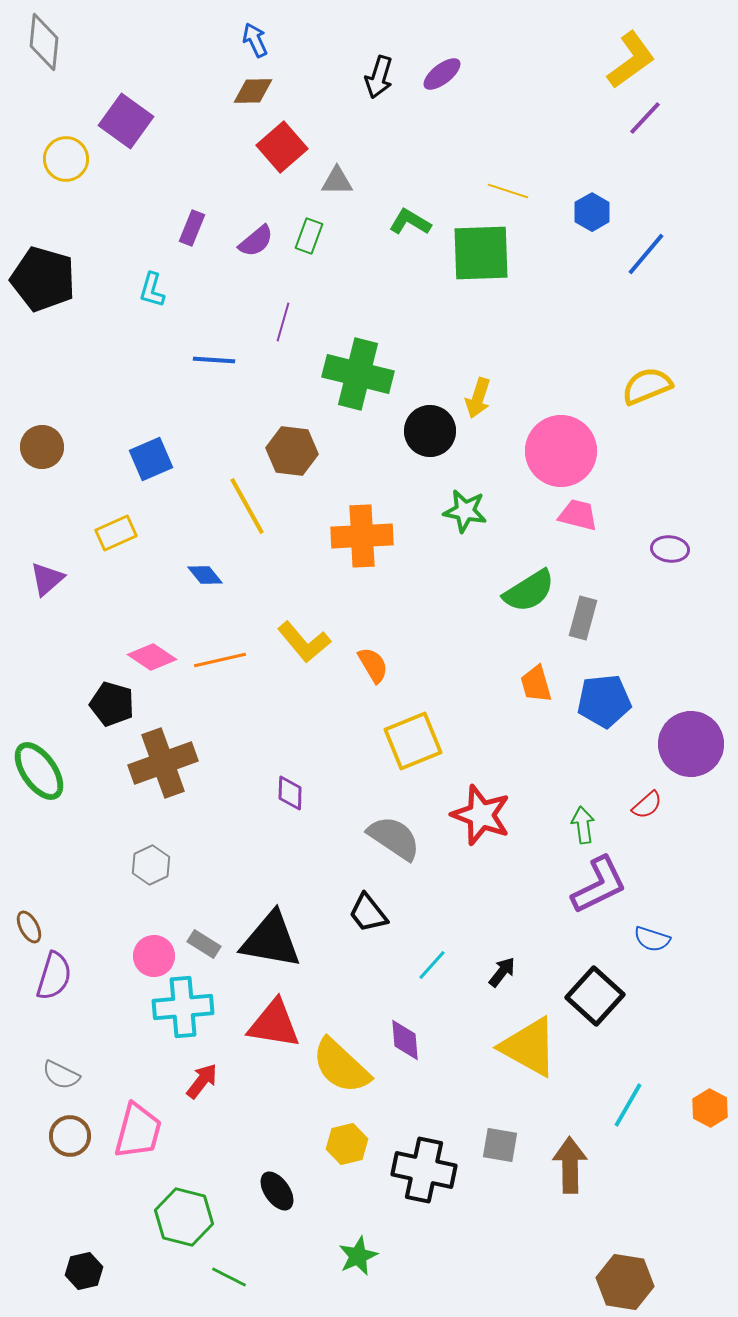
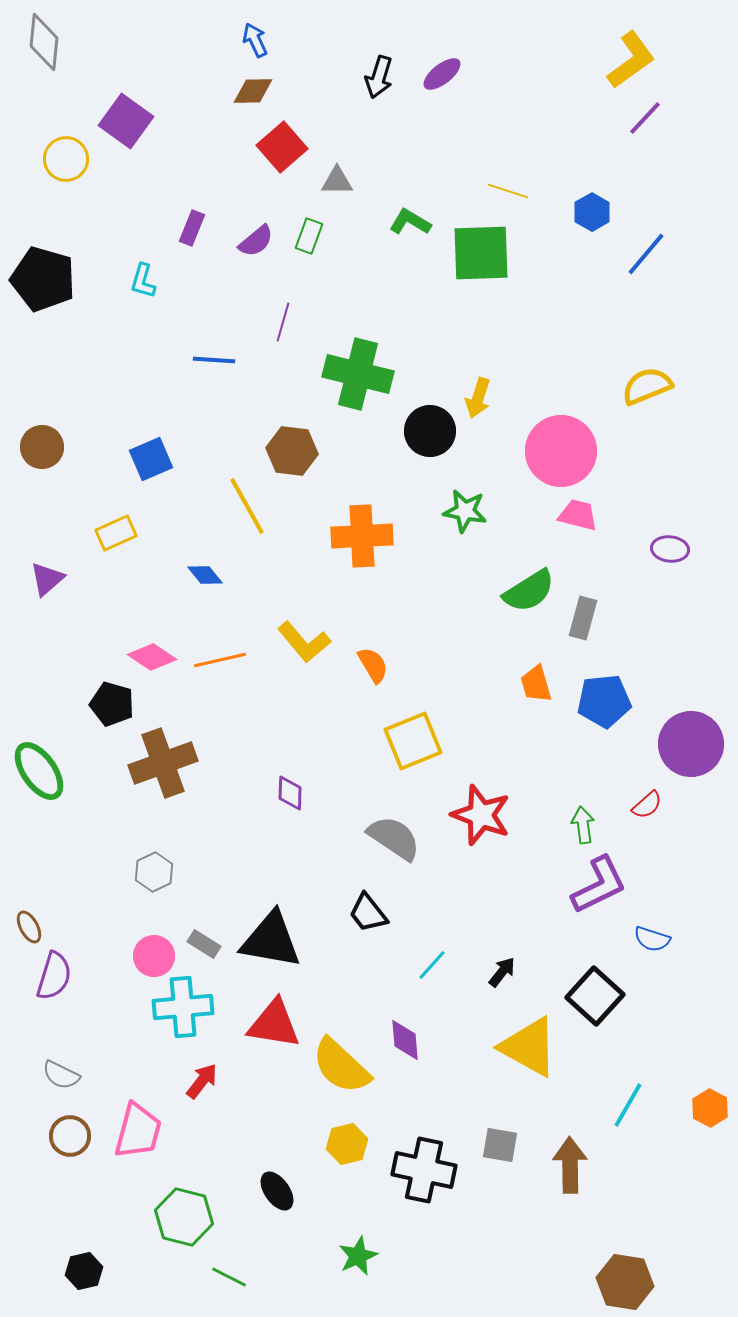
cyan L-shape at (152, 290): moved 9 px left, 9 px up
gray hexagon at (151, 865): moved 3 px right, 7 px down
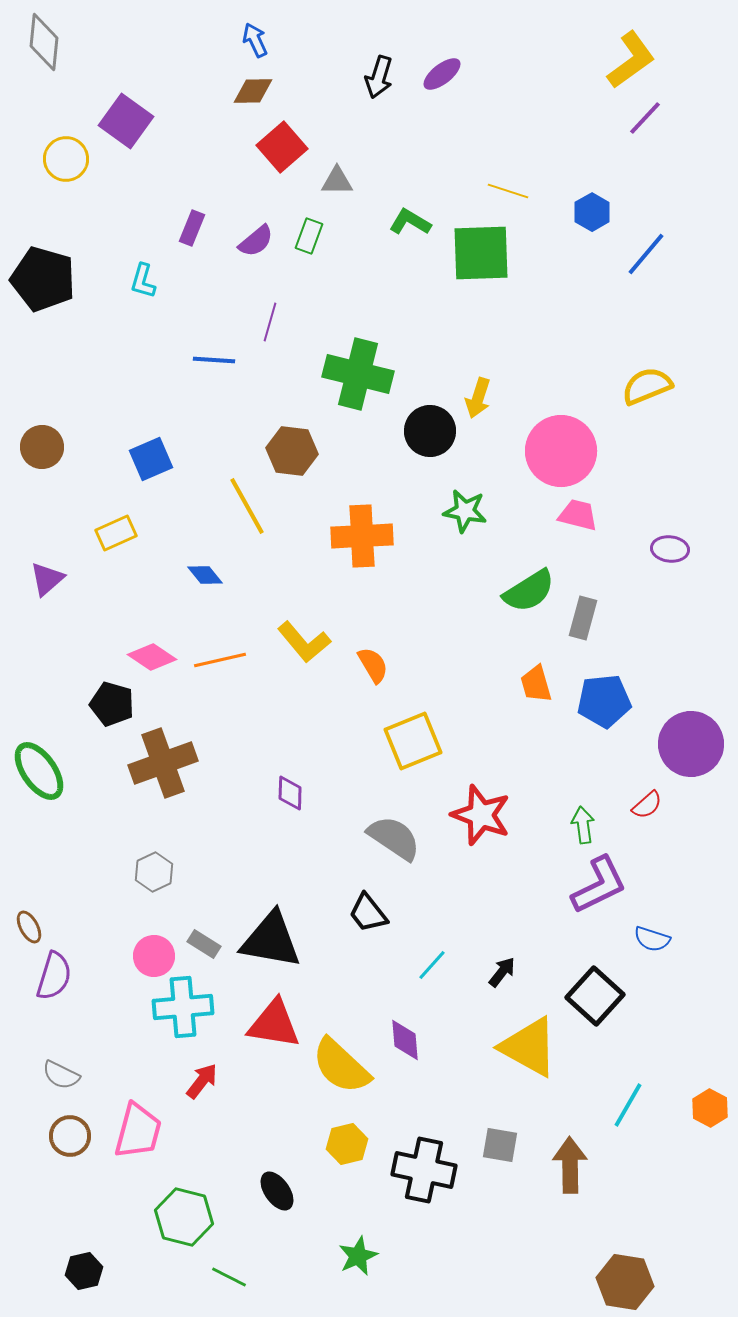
purple line at (283, 322): moved 13 px left
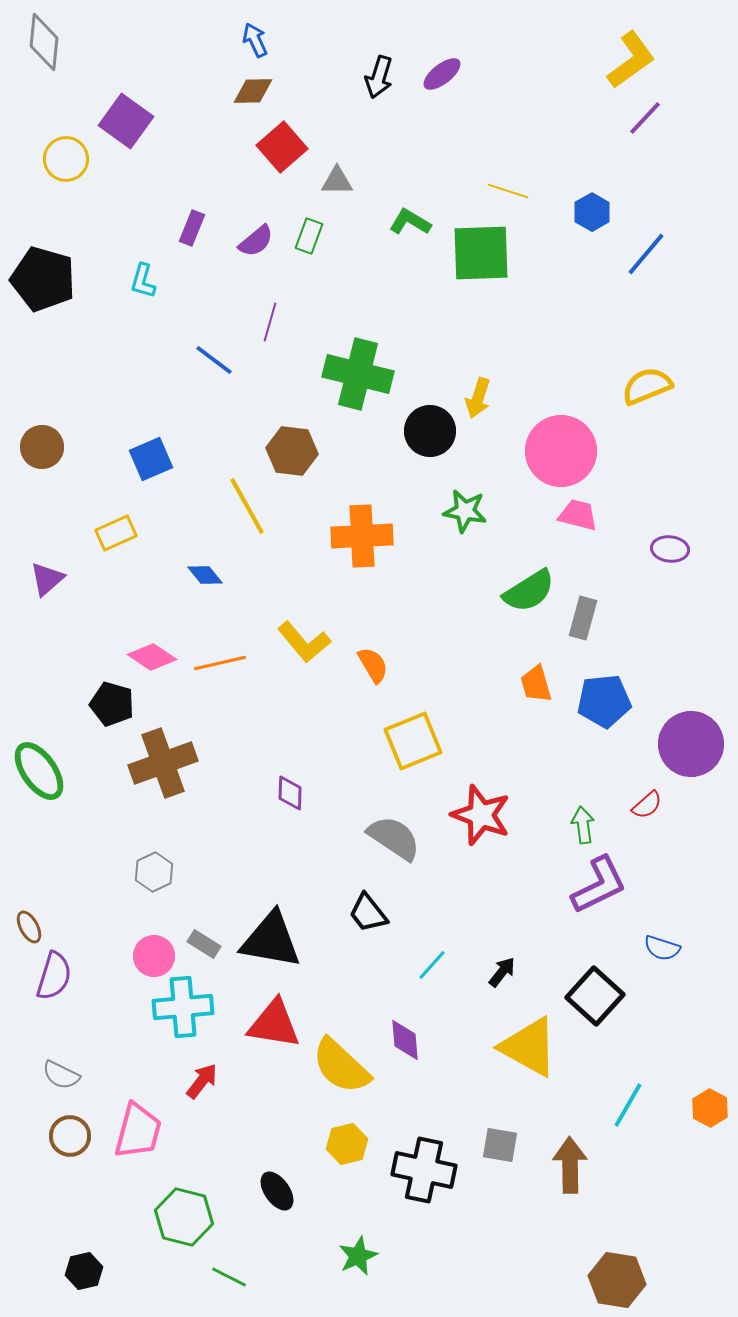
blue line at (214, 360): rotated 33 degrees clockwise
orange line at (220, 660): moved 3 px down
blue semicircle at (652, 939): moved 10 px right, 9 px down
brown hexagon at (625, 1282): moved 8 px left, 2 px up
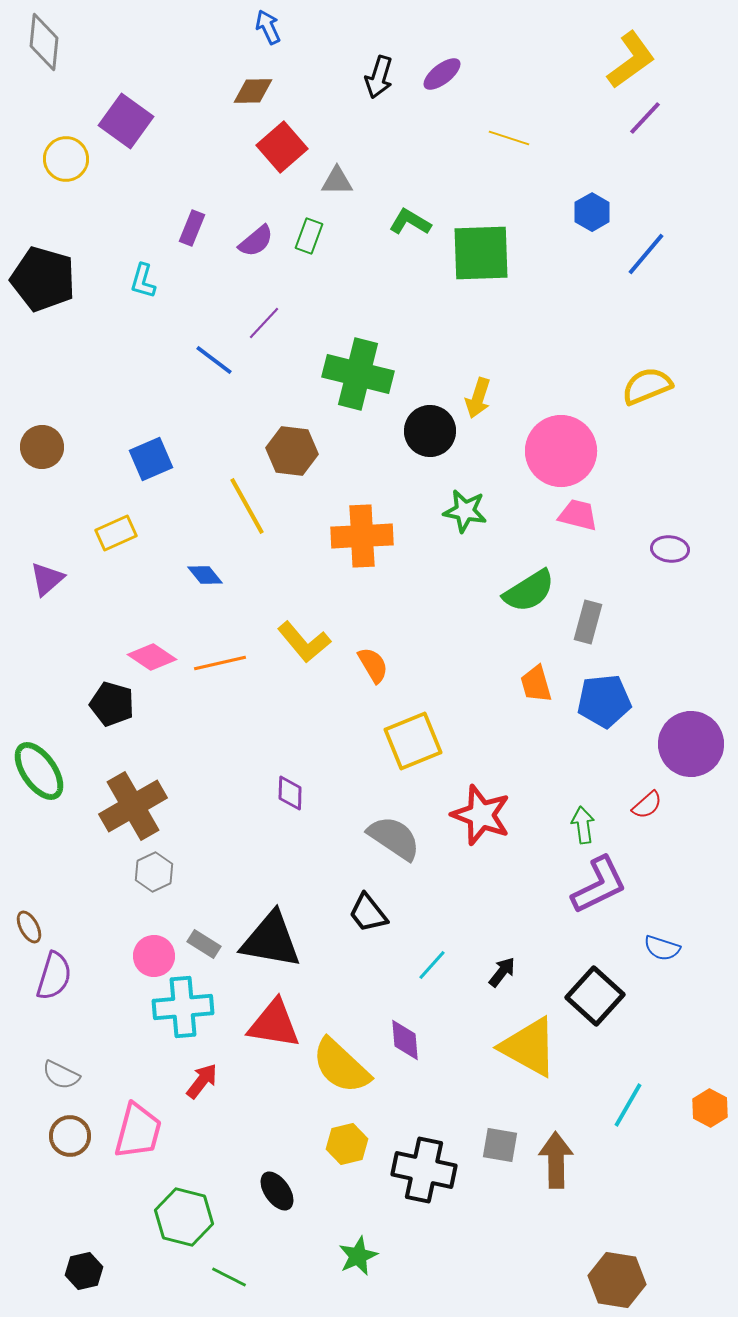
blue arrow at (255, 40): moved 13 px right, 13 px up
yellow line at (508, 191): moved 1 px right, 53 px up
purple line at (270, 322): moved 6 px left, 1 px down; rotated 27 degrees clockwise
gray rectangle at (583, 618): moved 5 px right, 4 px down
brown cross at (163, 763): moved 30 px left, 43 px down; rotated 10 degrees counterclockwise
brown arrow at (570, 1165): moved 14 px left, 5 px up
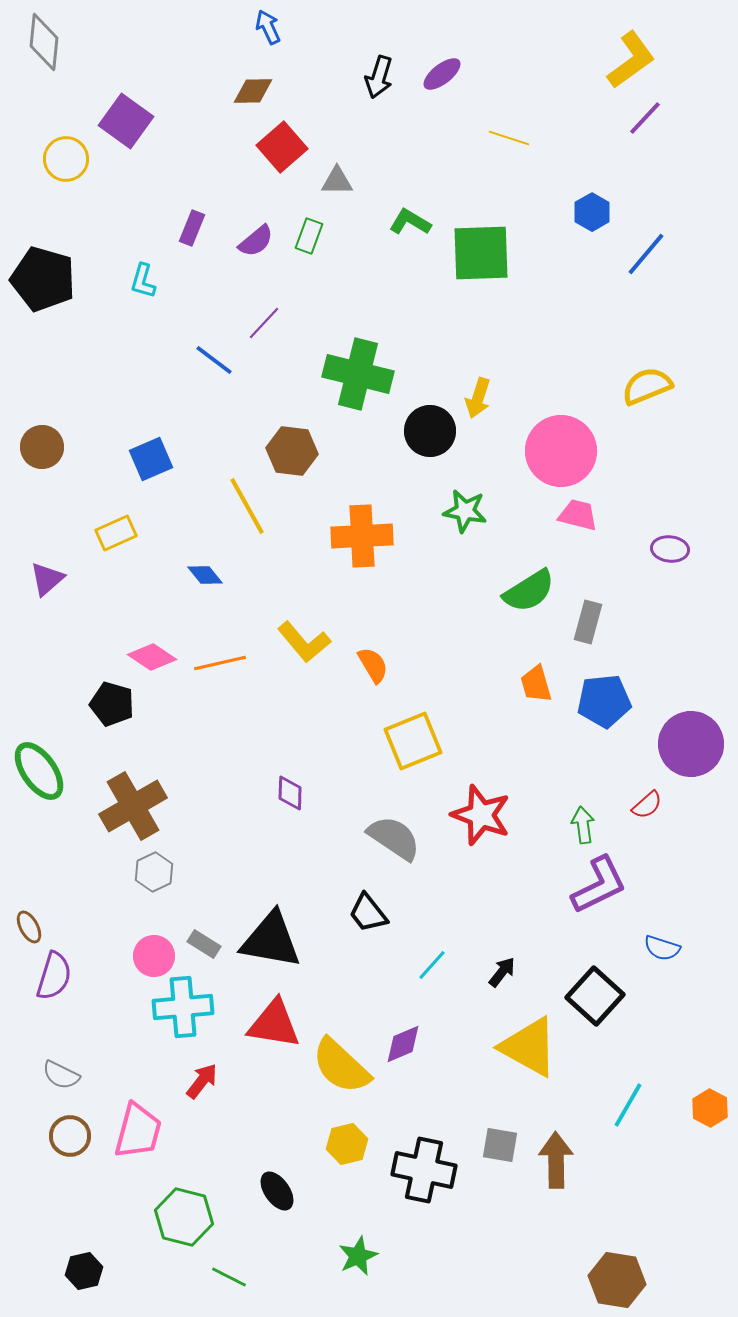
purple diamond at (405, 1040): moved 2 px left, 4 px down; rotated 72 degrees clockwise
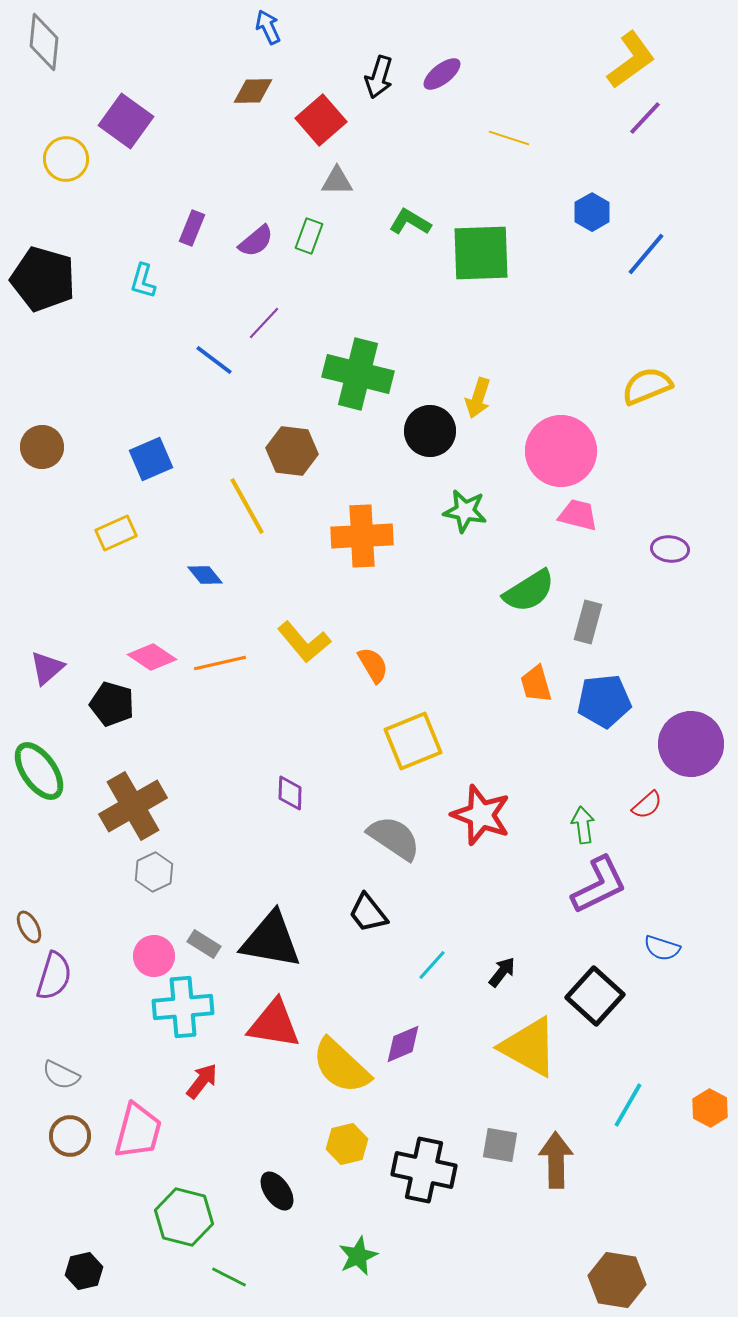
red square at (282, 147): moved 39 px right, 27 px up
purple triangle at (47, 579): moved 89 px down
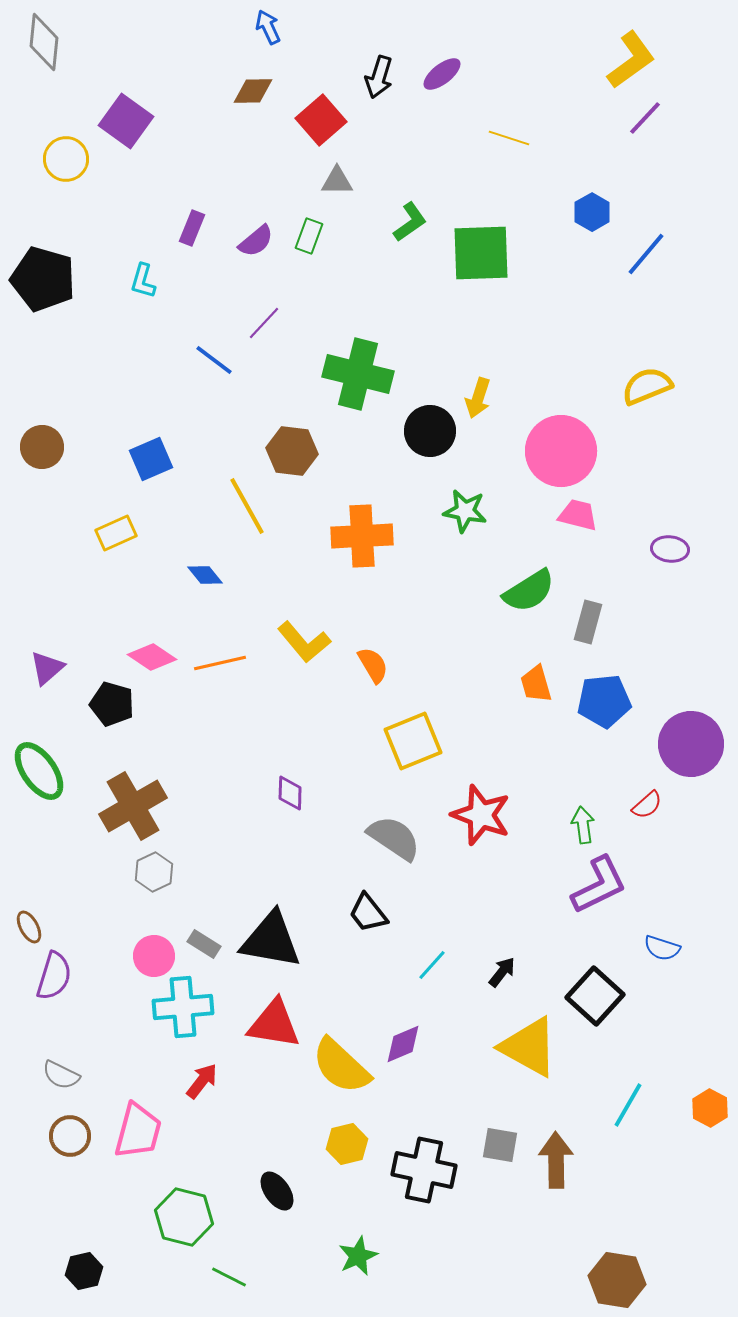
green L-shape at (410, 222): rotated 114 degrees clockwise
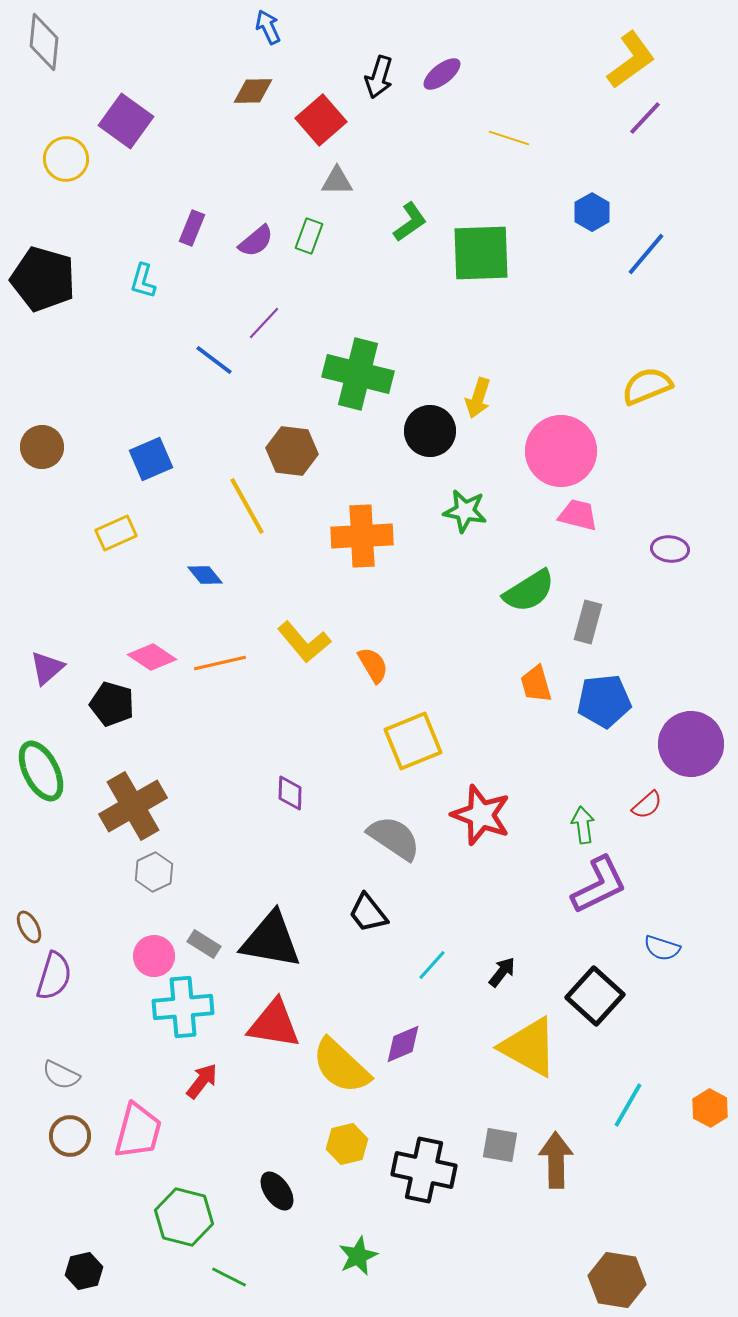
green ellipse at (39, 771): moved 2 px right; rotated 8 degrees clockwise
